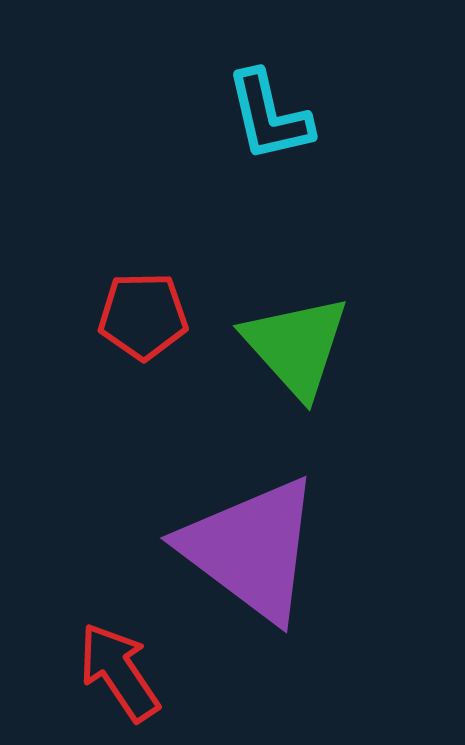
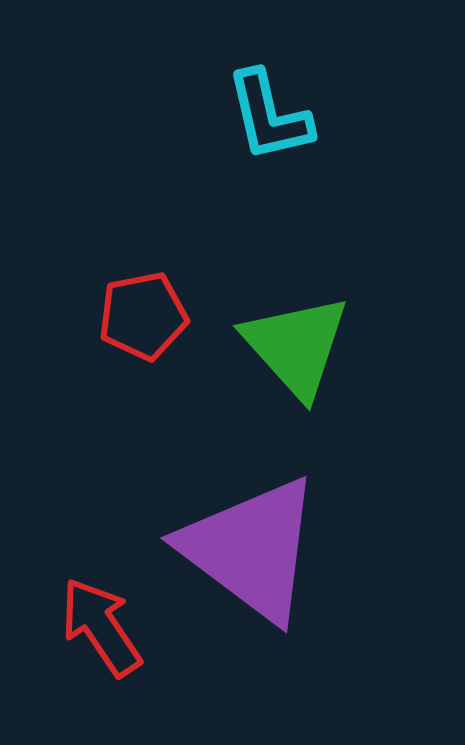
red pentagon: rotated 10 degrees counterclockwise
red arrow: moved 18 px left, 45 px up
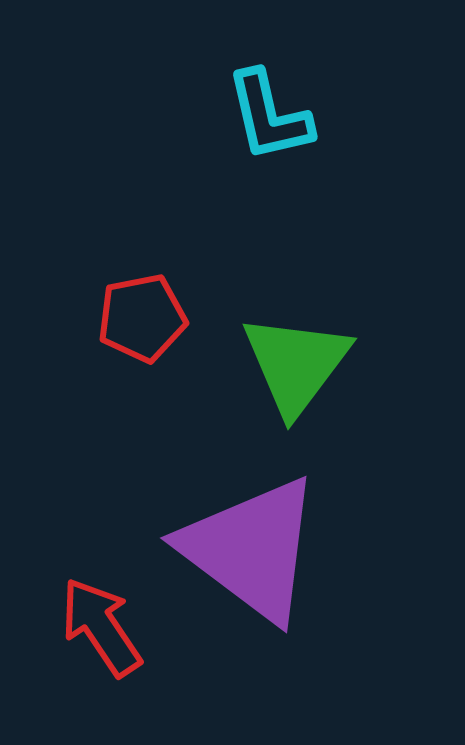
red pentagon: moved 1 px left, 2 px down
green triangle: moved 18 px down; rotated 19 degrees clockwise
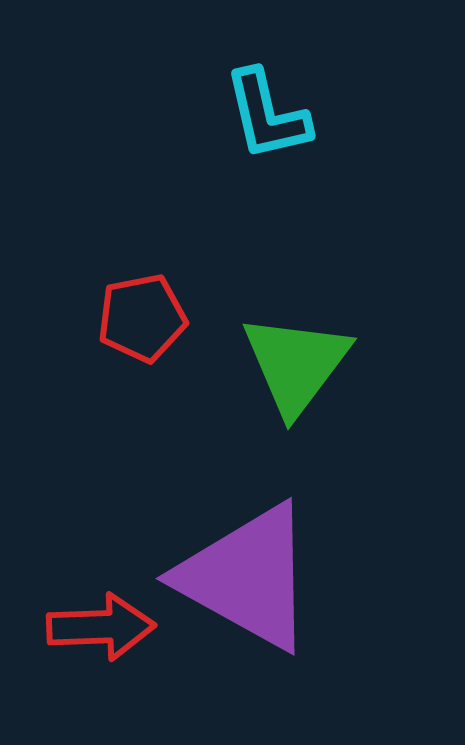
cyan L-shape: moved 2 px left, 1 px up
purple triangle: moved 4 px left, 28 px down; rotated 8 degrees counterclockwise
red arrow: rotated 122 degrees clockwise
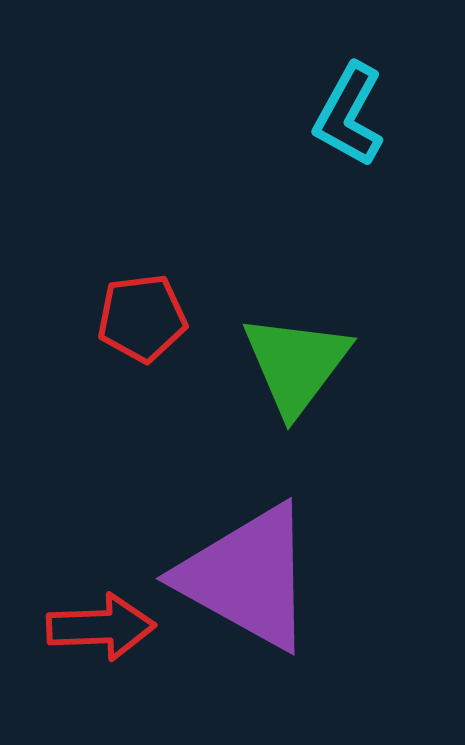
cyan L-shape: moved 82 px right; rotated 42 degrees clockwise
red pentagon: rotated 4 degrees clockwise
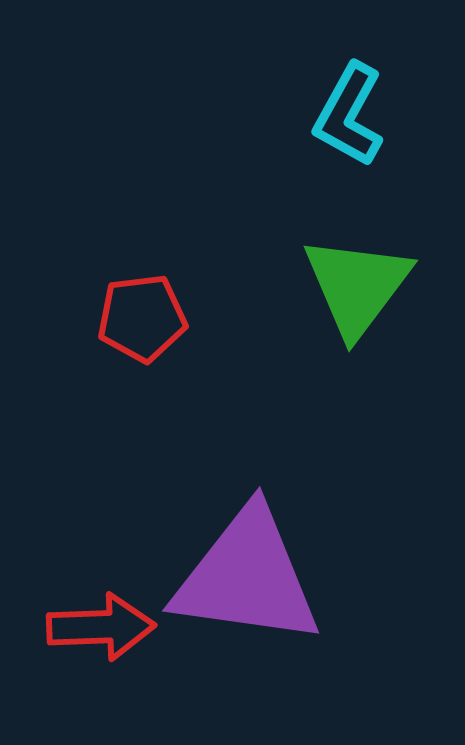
green triangle: moved 61 px right, 78 px up
purple triangle: rotated 21 degrees counterclockwise
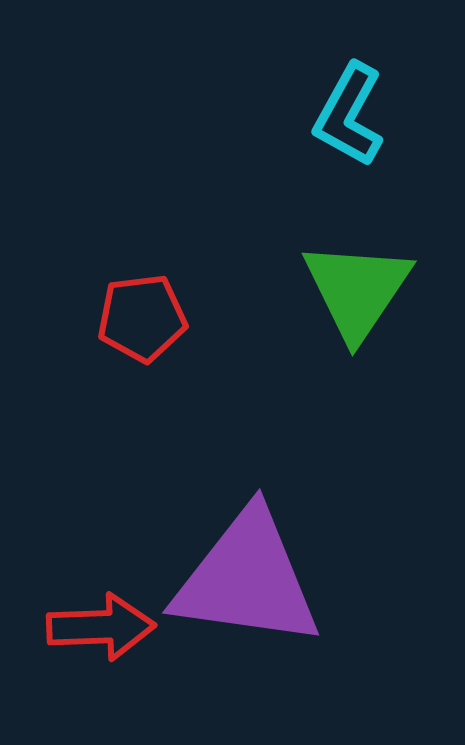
green triangle: moved 4 px down; rotated 3 degrees counterclockwise
purple triangle: moved 2 px down
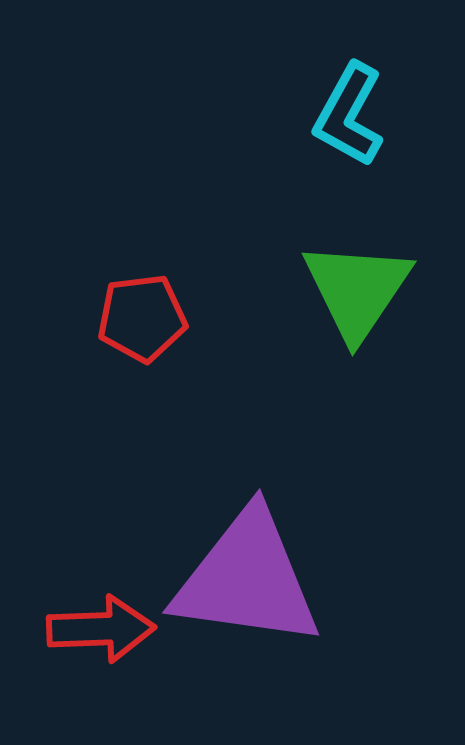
red arrow: moved 2 px down
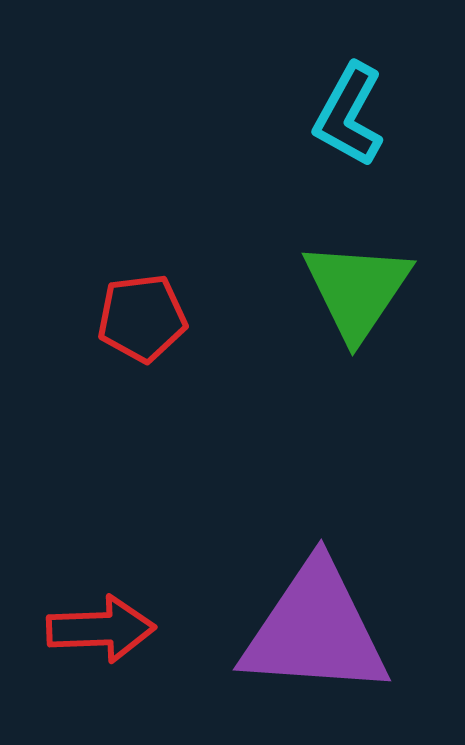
purple triangle: moved 68 px right, 51 px down; rotated 4 degrees counterclockwise
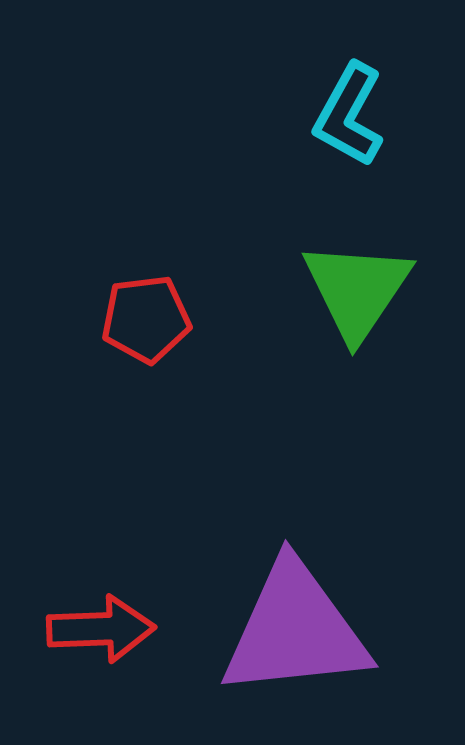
red pentagon: moved 4 px right, 1 px down
purple triangle: moved 20 px left; rotated 10 degrees counterclockwise
